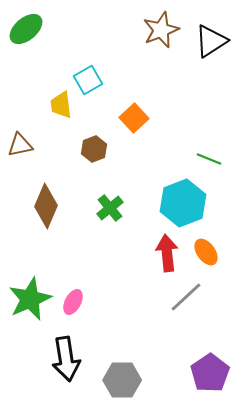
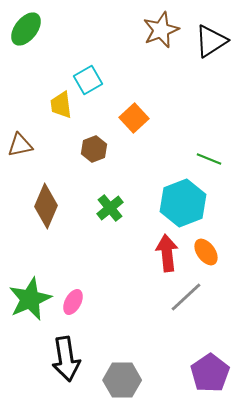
green ellipse: rotated 12 degrees counterclockwise
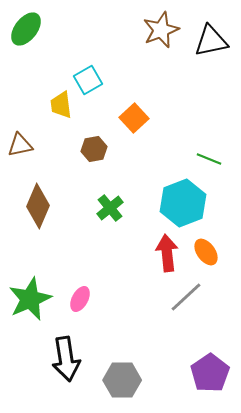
black triangle: rotated 21 degrees clockwise
brown hexagon: rotated 10 degrees clockwise
brown diamond: moved 8 px left
pink ellipse: moved 7 px right, 3 px up
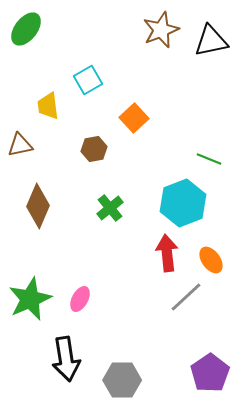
yellow trapezoid: moved 13 px left, 1 px down
orange ellipse: moved 5 px right, 8 px down
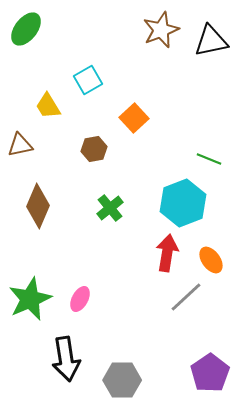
yellow trapezoid: rotated 24 degrees counterclockwise
red arrow: rotated 15 degrees clockwise
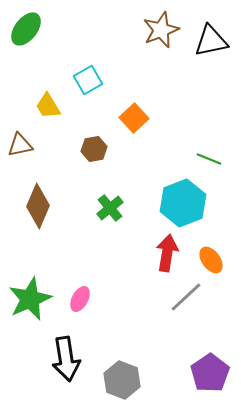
gray hexagon: rotated 21 degrees clockwise
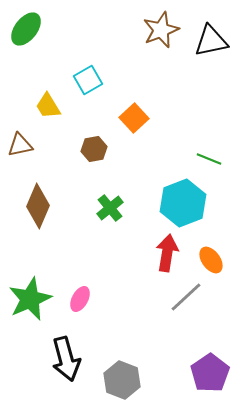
black arrow: rotated 6 degrees counterclockwise
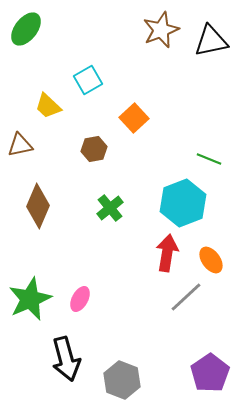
yellow trapezoid: rotated 16 degrees counterclockwise
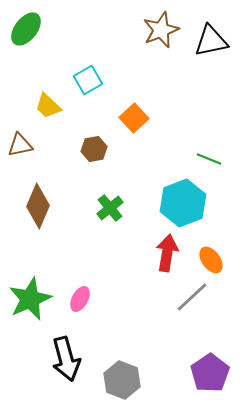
gray line: moved 6 px right
